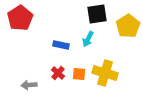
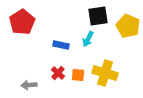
black square: moved 1 px right, 2 px down
red pentagon: moved 2 px right, 4 px down
yellow pentagon: rotated 15 degrees counterclockwise
orange square: moved 1 px left, 1 px down
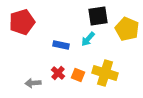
red pentagon: rotated 15 degrees clockwise
yellow pentagon: moved 1 px left, 3 px down
cyan arrow: rotated 14 degrees clockwise
orange square: rotated 16 degrees clockwise
gray arrow: moved 4 px right, 2 px up
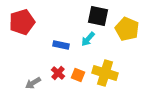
black square: rotated 20 degrees clockwise
gray arrow: rotated 28 degrees counterclockwise
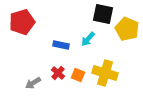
black square: moved 5 px right, 2 px up
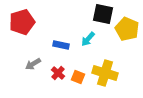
orange square: moved 2 px down
gray arrow: moved 19 px up
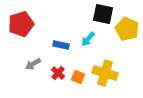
red pentagon: moved 1 px left, 2 px down
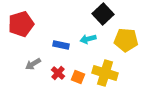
black square: rotated 35 degrees clockwise
yellow pentagon: moved 1 px left, 11 px down; rotated 20 degrees counterclockwise
cyan arrow: rotated 35 degrees clockwise
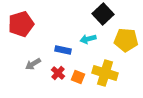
blue rectangle: moved 2 px right, 5 px down
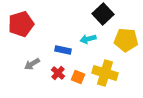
gray arrow: moved 1 px left
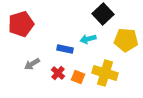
blue rectangle: moved 2 px right, 1 px up
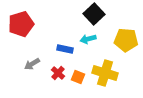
black square: moved 9 px left
